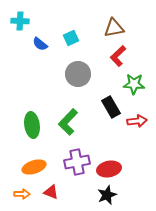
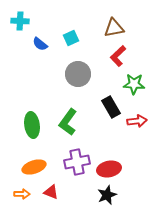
green L-shape: rotated 8 degrees counterclockwise
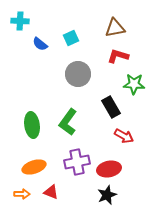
brown triangle: moved 1 px right
red L-shape: rotated 60 degrees clockwise
red arrow: moved 13 px left, 15 px down; rotated 36 degrees clockwise
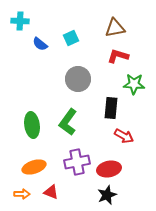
gray circle: moved 5 px down
black rectangle: moved 1 px down; rotated 35 degrees clockwise
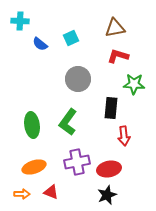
red arrow: rotated 54 degrees clockwise
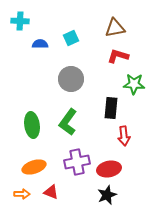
blue semicircle: rotated 140 degrees clockwise
gray circle: moved 7 px left
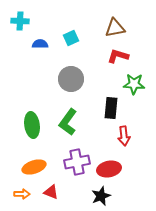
black star: moved 6 px left, 1 px down
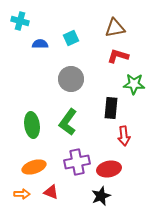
cyan cross: rotated 12 degrees clockwise
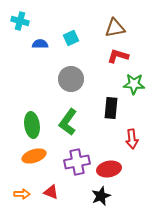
red arrow: moved 8 px right, 3 px down
orange ellipse: moved 11 px up
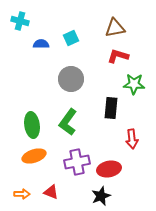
blue semicircle: moved 1 px right
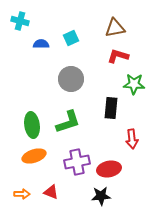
green L-shape: rotated 144 degrees counterclockwise
black star: rotated 18 degrees clockwise
